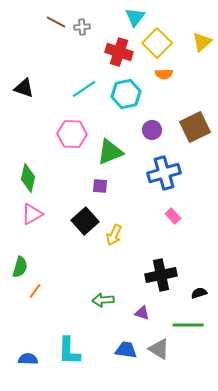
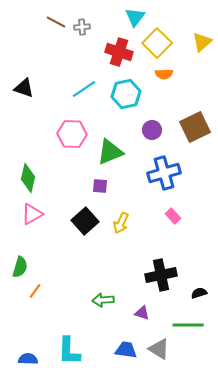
yellow arrow: moved 7 px right, 12 px up
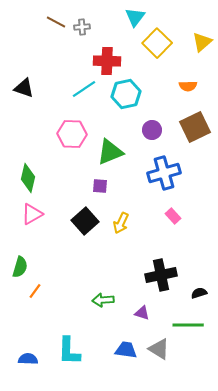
red cross: moved 12 px left, 9 px down; rotated 16 degrees counterclockwise
orange semicircle: moved 24 px right, 12 px down
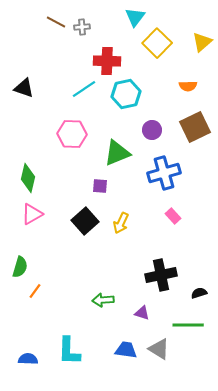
green triangle: moved 7 px right, 1 px down
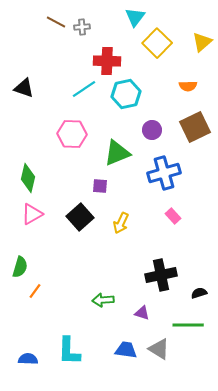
black square: moved 5 px left, 4 px up
